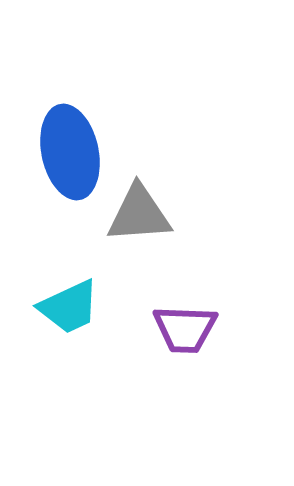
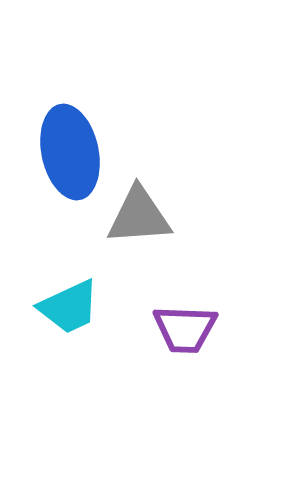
gray triangle: moved 2 px down
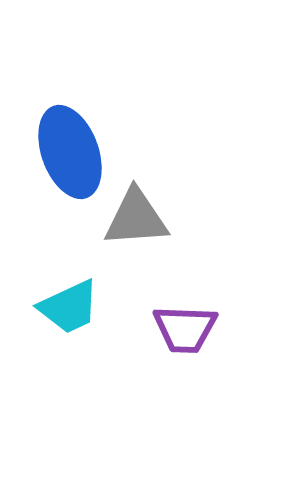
blue ellipse: rotated 8 degrees counterclockwise
gray triangle: moved 3 px left, 2 px down
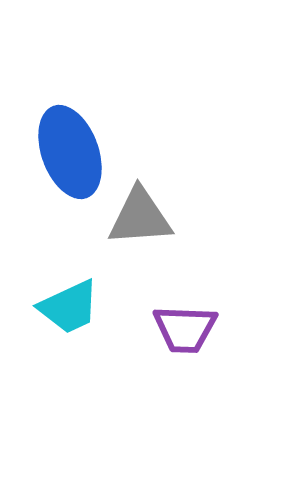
gray triangle: moved 4 px right, 1 px up
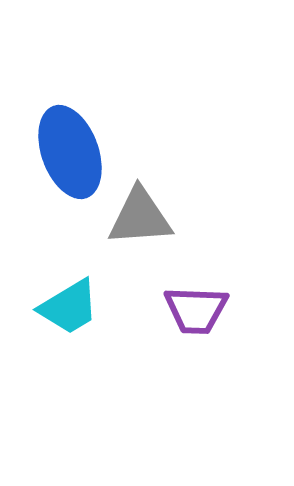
cyan trapezoid: rotated 6 degrees counterclockwise
purple trapezoid: moved 11 px right, 19 px up
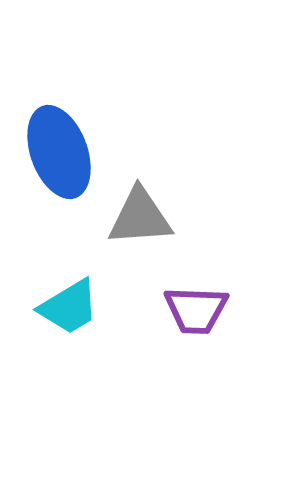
blue ellipse: moved 11 px left
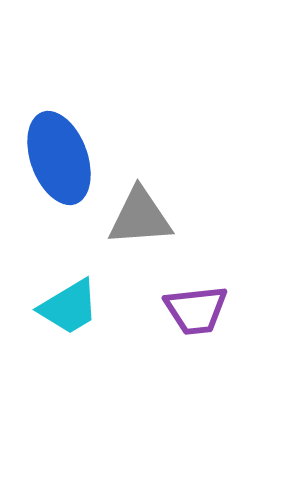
blue ellipse: moved 6 px down
purple trapezoid: rotated 8 degrees counterclockwise
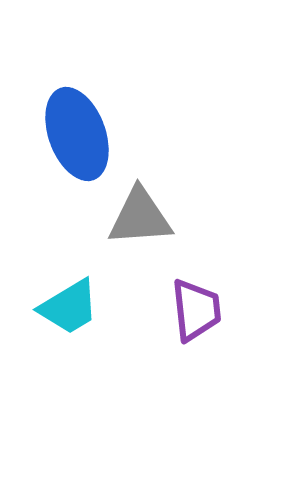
blue ellipse: moved 18 px right, 24 px up
purple trapezoid: rotated 90 degrees counterclockwise
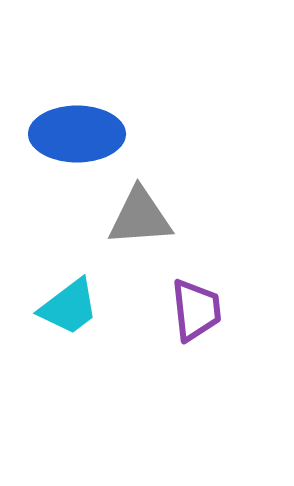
blue ellipse: rotated 70 degrees counterclockwise
cyan trapezoid: rotated 6 degrees counterclockwise
